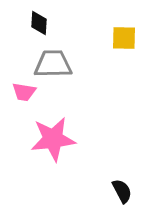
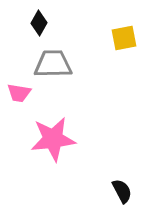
black diamond: rotated 25 degrees clockwise
yellow square: rotated 12 degrees counterclockwise
pink trapezoid: moved 5 px left, 1 px down
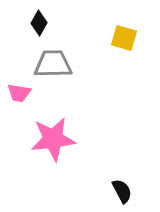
yellow square: rotated 28 degrees clockwise
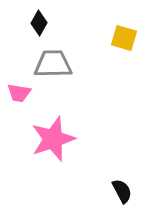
pink star: rotated 12 degrees counterclockwise
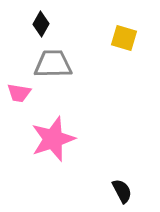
black diamond: moved 2 px right, 1 px down
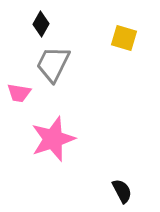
gray trapezoid: rotated 63 degrees counterclockwise
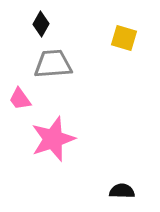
gray trapezoid: rotated 60 degrees clockwise
pink trapezoid: moved 1 px right, 6 px down; rotated 45 degrees clockwise
black semicircle: rotated 60 degrees counterclockwise
